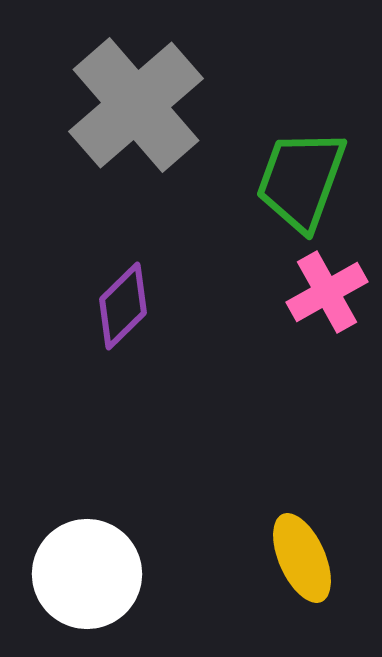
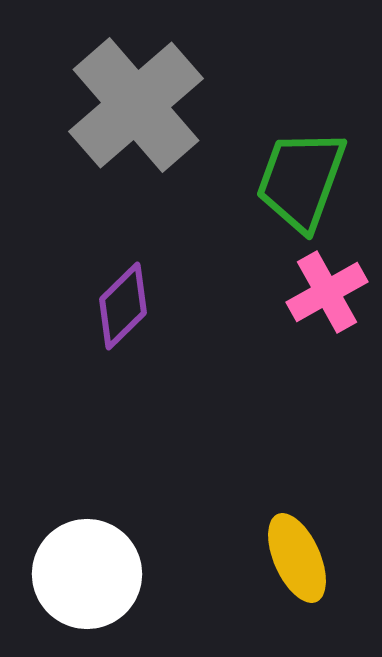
yellow ellipse: moved 5 px left
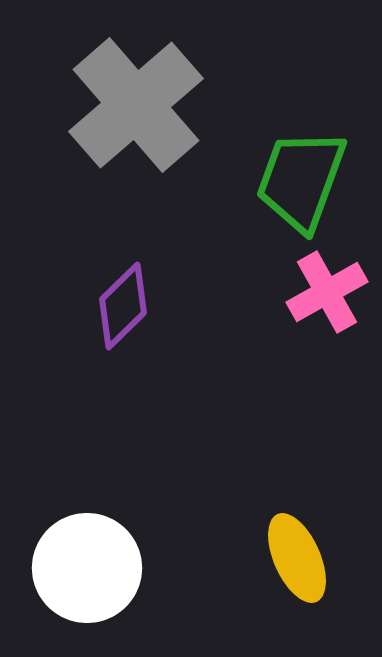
white circle: moved 6 px up
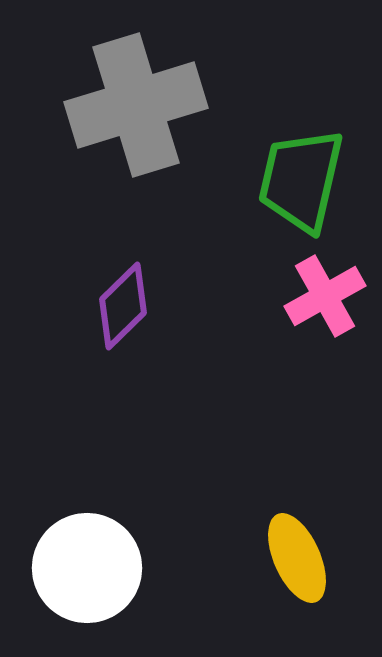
gray cross: rotated 24 degrees clockwise
green trapezoid: rotated 7 degrees counterclockwise
pink cross: moved 2 px left, 4 px down
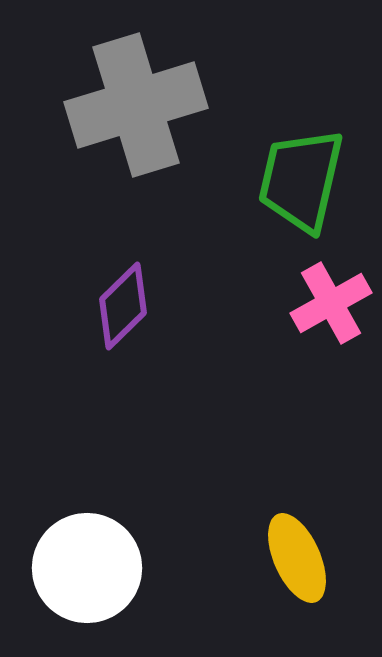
pink cross: moved 6 px right, 7 px down
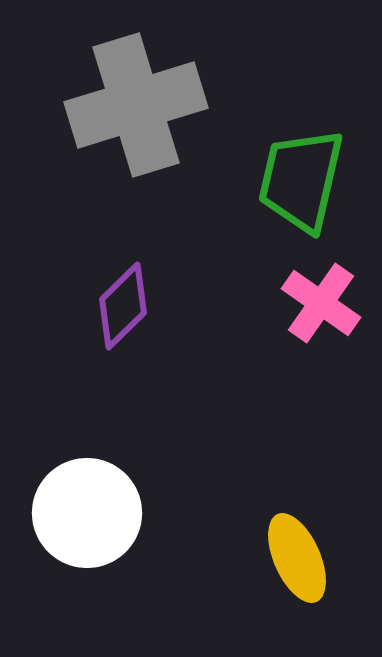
pink cross: moved 10 px left; rotated 26 degrees counterclockwise
white circle: moved 55 px up
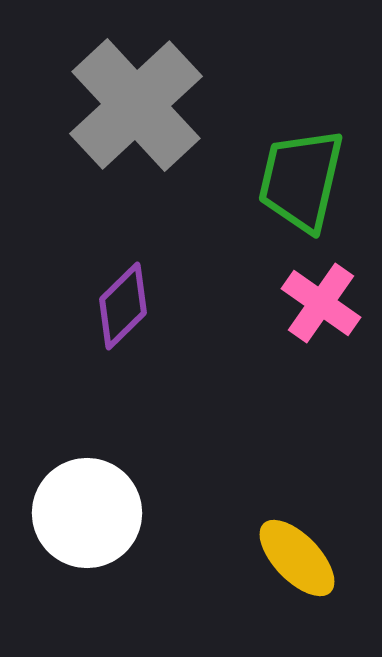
gray cross: rotated 26 degrees counterclockwise
yellow ellipse: rotated 20 degrees counterclockwise
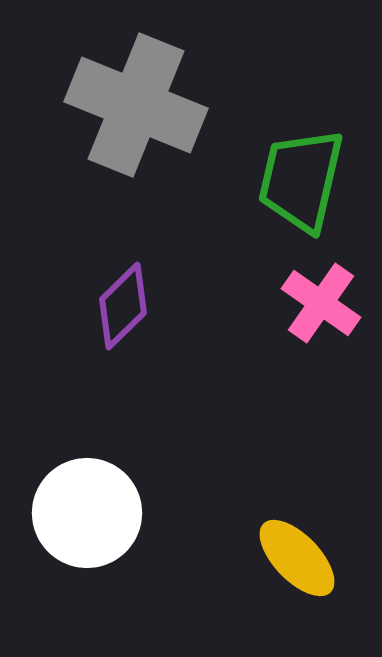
gray cross: rotated 25 degrees counterclockwise
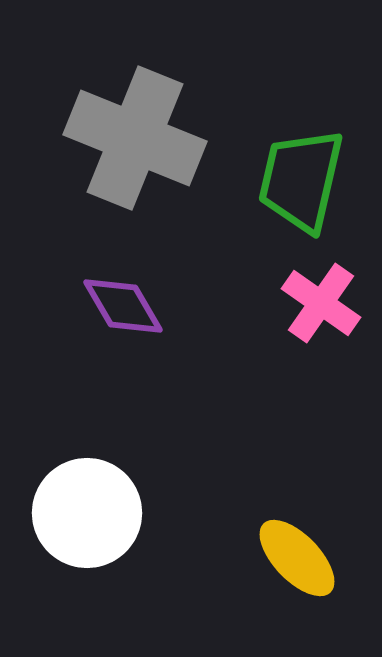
gray cross: moved 1 px left, 33 px down
purple diamond: rotated 76 degrees counterclockwise
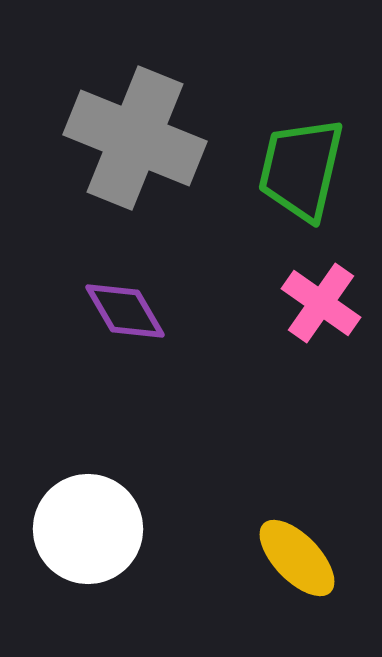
green trapezoid: moved 11 px up
purple diamond: moved 2 px right, 5 px down
white circle: moved 1 px right, 16 px down
